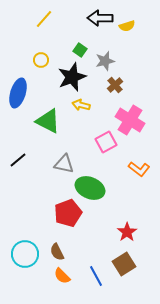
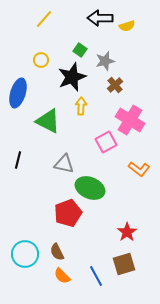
yellow arrow: moved 1 px down; rotated 78 degrees clockwise
black line: rotated 36 degrees counterclockwise
brown square: rotated 15 degrees clockwise
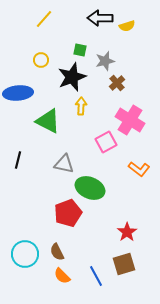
green square: rotated 24 degrees counterclockwise
brown cross: moved 2 px right, 2 px up
blue ellipse: rotated 68 degrees clockwise
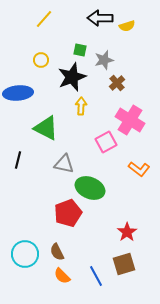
gray star: moved 1 px left, 1 px up
green triangle: moved 2 px left, 7 px down
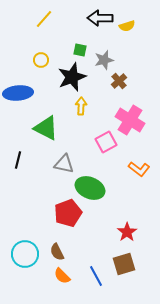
brown cross: moved 2 px right, 2 px up
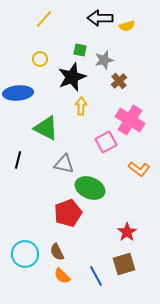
yellow circle: moved 1 px left, 1 px up
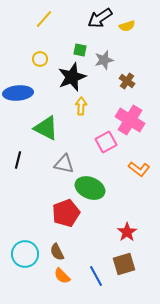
black arrow: rotated 35 degrees counterclockwise
brown cross: moved 8 px right; rotated 14 degrees counterclockwise
red pentagon: moved 2 px left
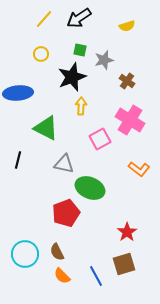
black arrow: moved 21 px left
yellow circle: moved 1 px right, 5 px up
pink square: moved 6 px left, 3 px up
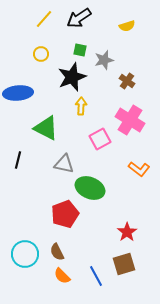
red pentagon: moved 1 px left, 1 px down
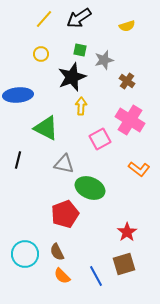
blue ellipse: moved 2 px down
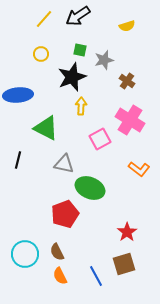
black arrow: moved 1 px left, 2 px up
orange semicircle: moved 2 px left; rotated 18 degrees clockwise
